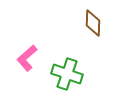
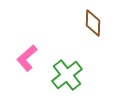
green cross: moved 1 px down; rotated 32 degrees clockwise
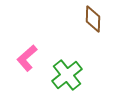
brown diamond: moved 4 px up
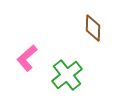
brown diamond: moved 9 px down
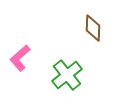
pink L-shape: moved 7 px left
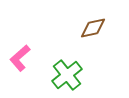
brown diamond: rotated 76 degrees clockwise
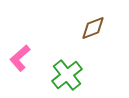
brown diamond: rotated 8 degrees counterclockwise
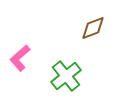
green cross: moved 1 px left, 1 px down
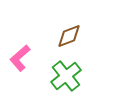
brown diamond: moved 24 px left, 8 px down
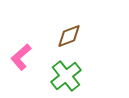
pink L-shape: moved 1 px right, 1 px up
